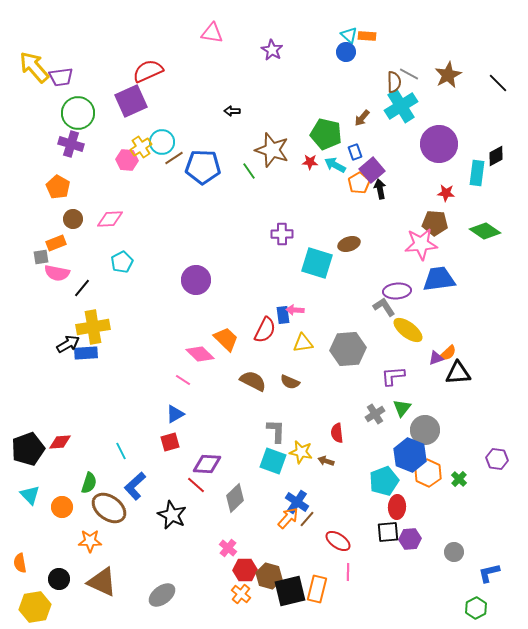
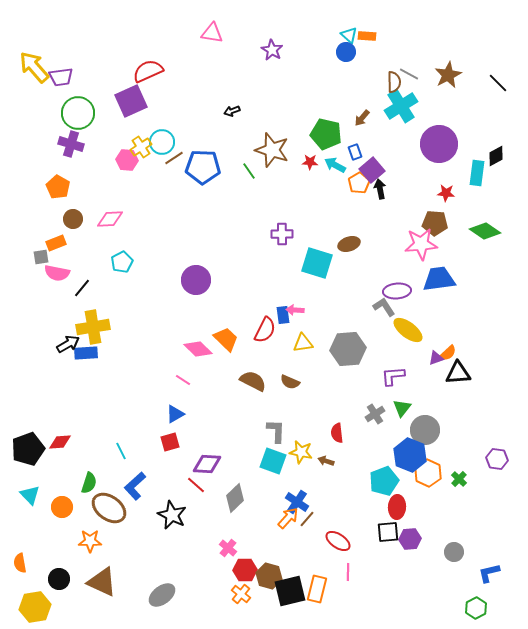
black arrow at (232, 111): rotated 21 degrees counterclockwise
pink diamond at (200, 354): moved 2 px left, 5 px up
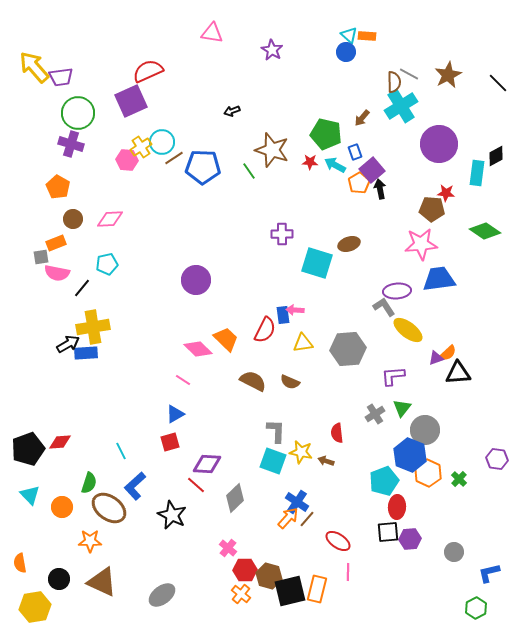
brown pentagon at (435, 223): moved 3 px left, 14 px up
cyan pentagon at (122, 262): moved 15 px left, 2 px down; rotated 15 degrees clockwise
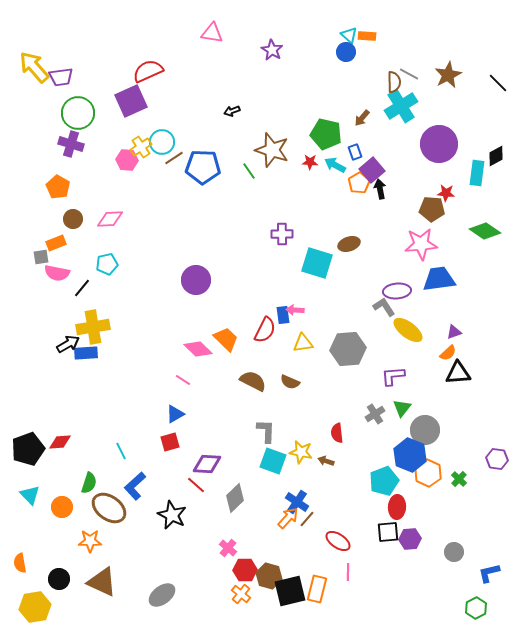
purple triangle at (436, 358): moved 18 px right, 26 px up
gray L-shape at (276, 431): moved 10 px left
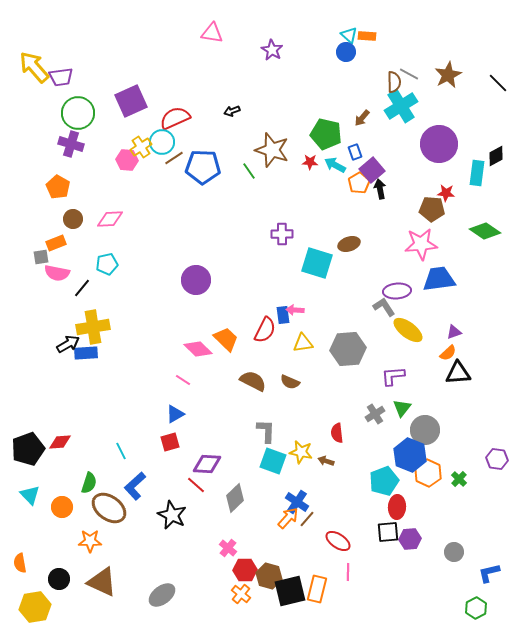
red semicircle at (148, 71): moved 27 px right, 47 px down
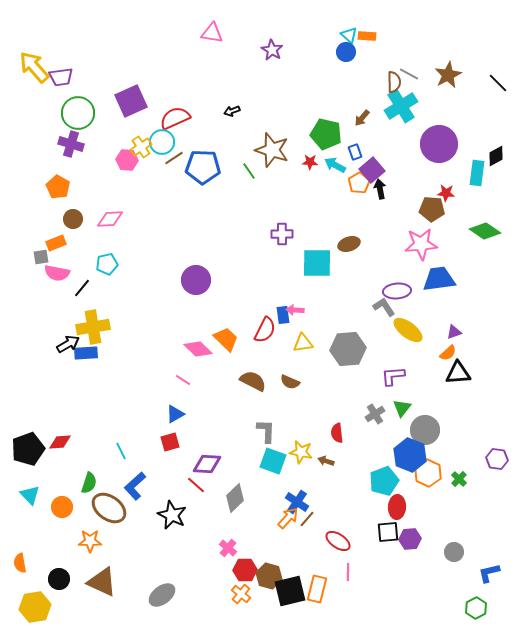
cyan square at (317, 263): rotated 16 degrees counterclockwise
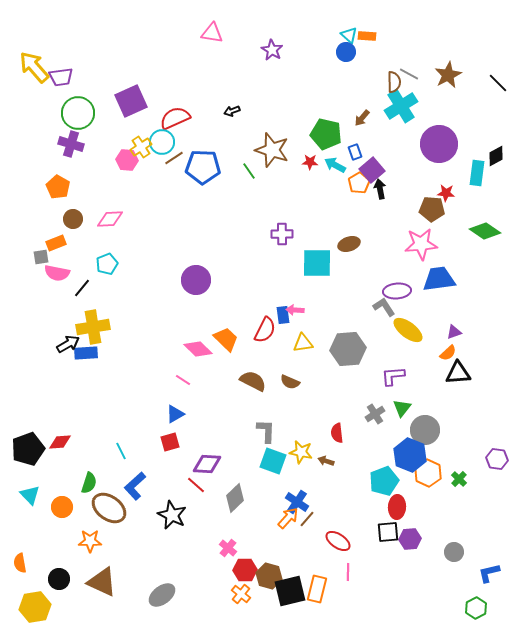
cyan pentagon at (107, 264): rotated 10 degrees counterclockwise
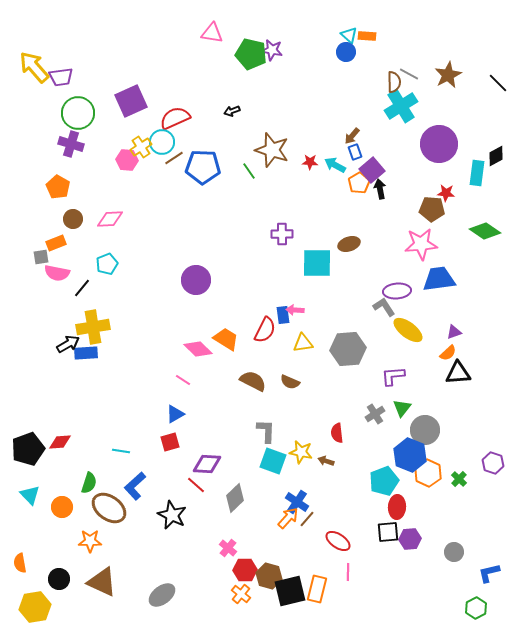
purple star at (272, 50): rotated 20 degrees counterclockwise
brown arrow at (362, 118): moved 10 px left, 18 px down
green pentagon at (326, 134): moved 75 px left, 80 px up
orange trapezoid at (226, 339): rotated 12 degrees counterclockwise
cyan line at (121, 451): rotated 54 degrees counterclockwise
purple hexagon at (497, 459): moved 4 px left, 4 px down; rotated 10 degrees clockwise
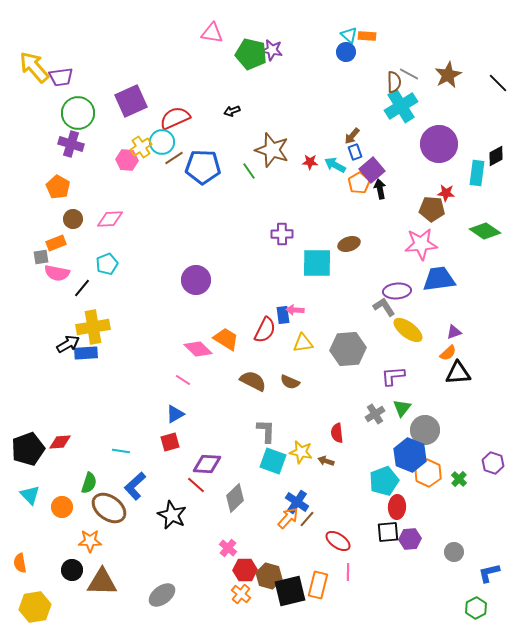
black circle at (59, 579): moved 13 px right, 9 px up
brown triangle at (102, 582): rotated 24 degrees counterclockwise
orange rectangle at (317, 589): moved 1 px right, 4 px up
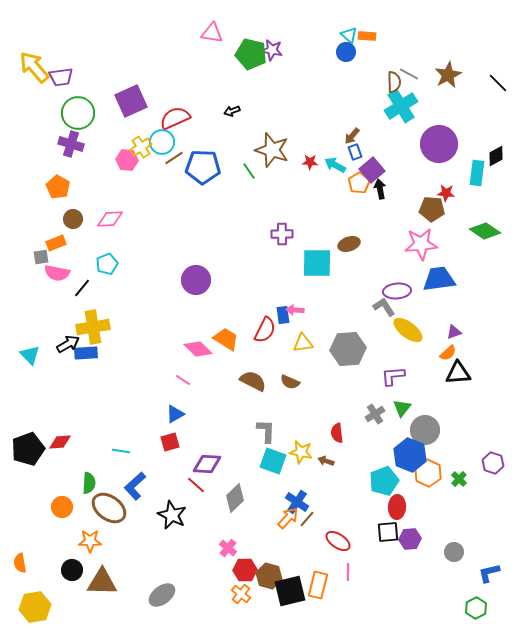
green semicircle at (89, 483): rotated 15 degrees counterclockwise
cyan triangle at (30, 495): moved 140 px up
